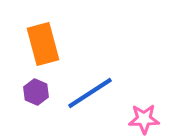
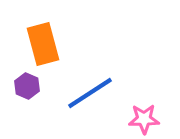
purple hexagon: moved 9 px left, 6 px up
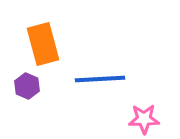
blue line: moved 10 px right, 14 px up; rotated 30 degrees clockwise
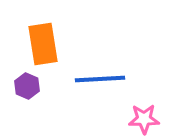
orange rectangle: rotated 6 degrees clockwise
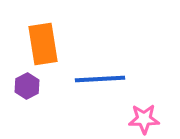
purple hexagon: rotated 10 degrees clockwise
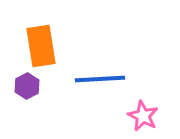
orange rectangle: moved 2 px left, 2 px down
pink star: moved 1 px left, 3 px up; rotated 28 degrees clockwise
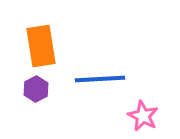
purple hexagon: moved 9 px right, 3 px down
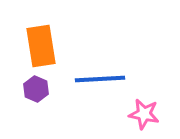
purple hexagon: rotated 10 degrees counterclockwise
pink star: moved 1 px right, 2 px up; rotated 16 degrees counterclockwise
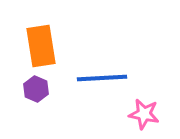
blue line: moved 2 px right, 1 px up
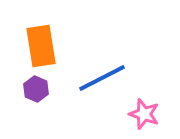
blue line: rotated 24 degrees counterclockwise
pink star: rotated 8 degrees clockwise
